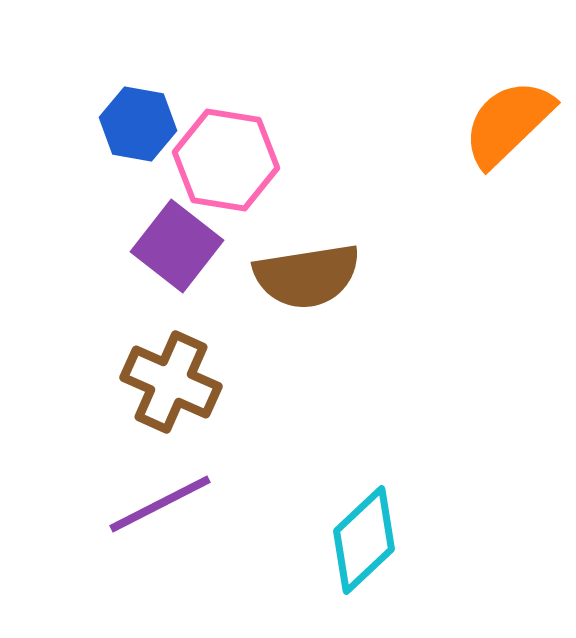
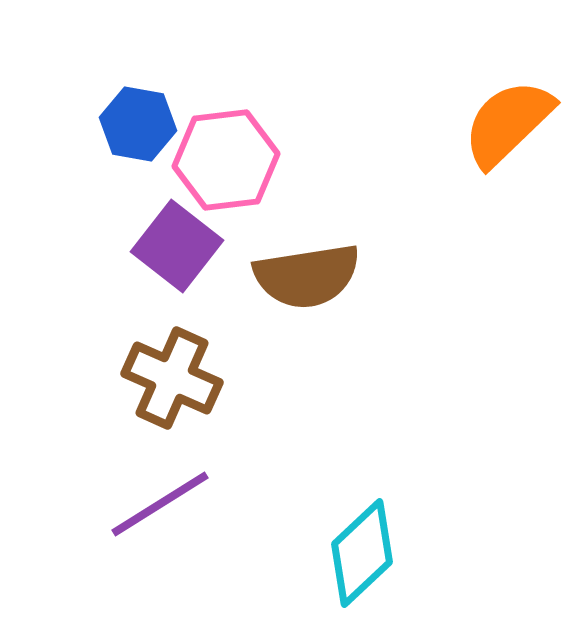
pink hexagon: rotated 16 degrees counterclockwise
brown cross: moved 1 px right, 4 px up
purple line: rotated 5 degrees counterclockwise
cyan diamond: moved 2 px left, 13 px down
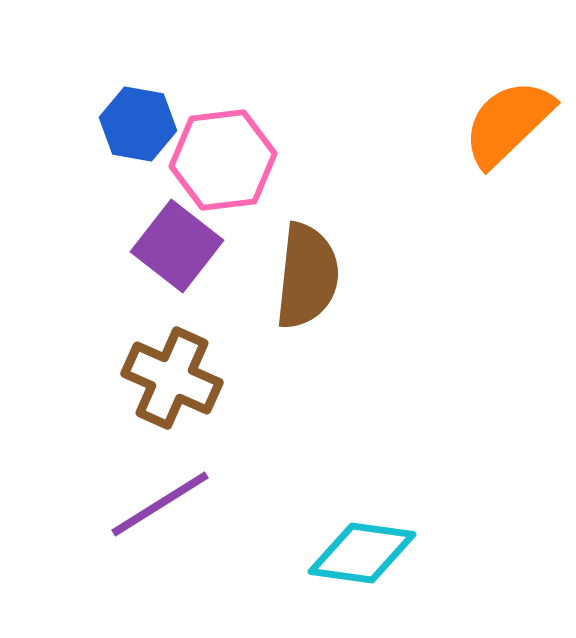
pink hexagon: moved 3 px left
brown semicircle: rotated 75 degrees counterclockwise
cyan diamond: rotated 51 degrees clockwise
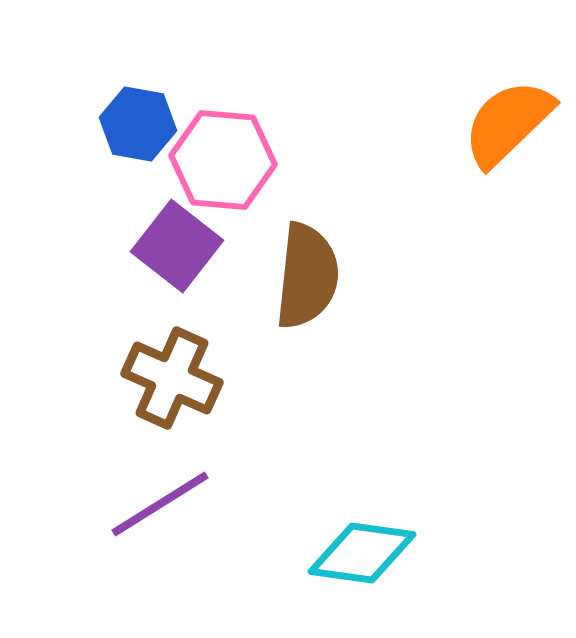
pink hexagon: rotated 12 degrees clockwise
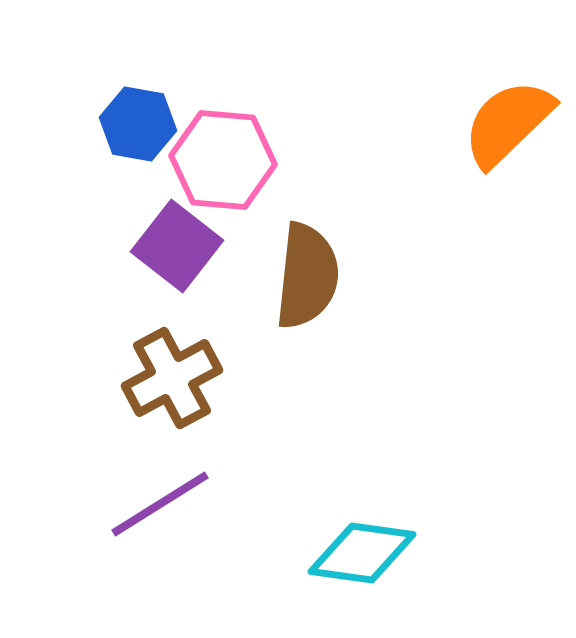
brown cross: rotated 38 degrees clockwise
